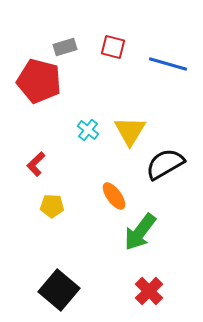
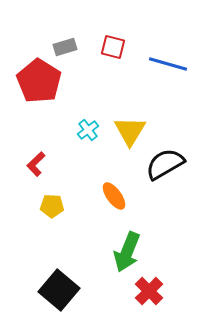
red pentagon: rotated 18 degrees clockwise
cyan cross: rotated 15 degrees clockwise
green arrow: moved 13 px left, 20 px down; rotated 15 degrees counterclockwise
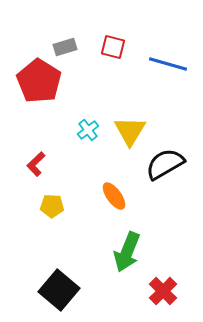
red cross: moved 14 px right
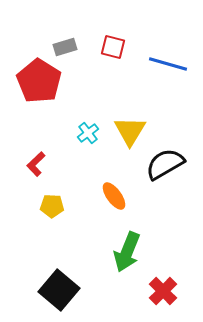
cyan cross: moved 3 px down
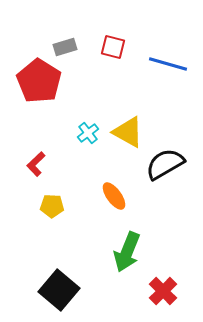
yellow triangle: moved 2 px left, 1 px down; rotated 32 degrees counterclockwise
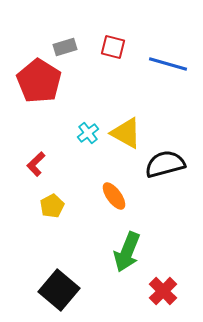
yellow triangle: moved 2 px left, 1 px down
black semicircle: rotated 15 degrees clockwise
yellow pentagon: rotated 30 degrees counterclockwise
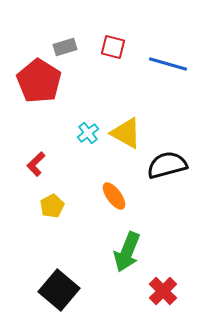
black semicircle: moved 2 px right, 1 px down
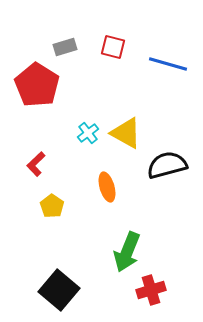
red pentagon: moved 2 px left, 4 px down
orange ellipse: moved 7 px left, 9 px up; rotated 20 degrees clockwise
yellow pentagon: rotated 10 degrees counterclockwise
red cross: moved 12 px left, 1 px up; rotated 28 degrees clockwise
